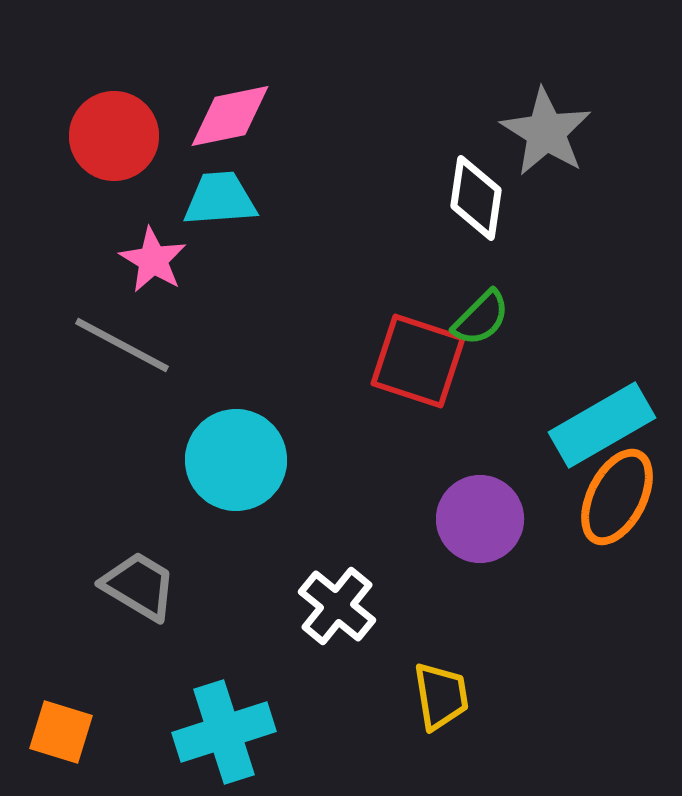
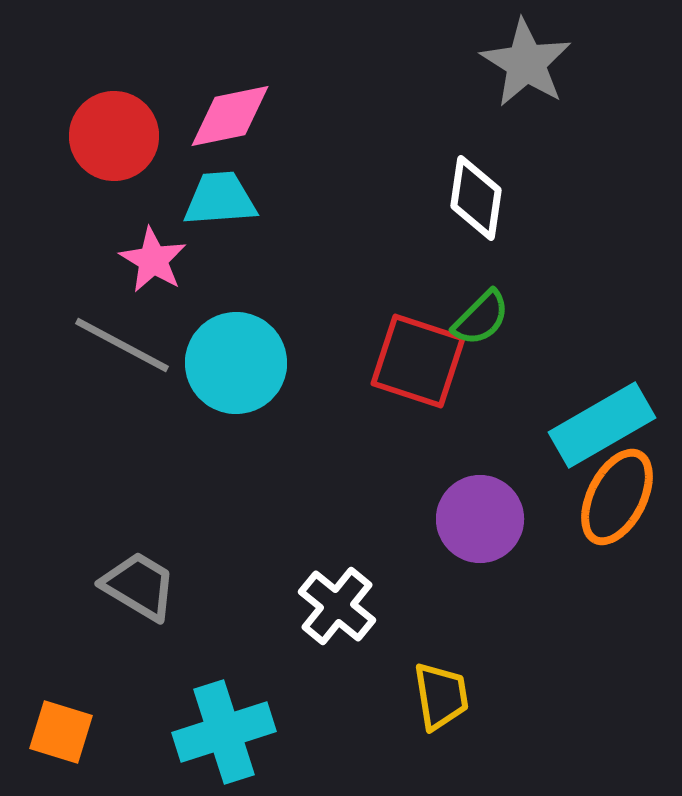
gray star: moved 20 px left, 69 px up
cyan circle: moved 97 px up
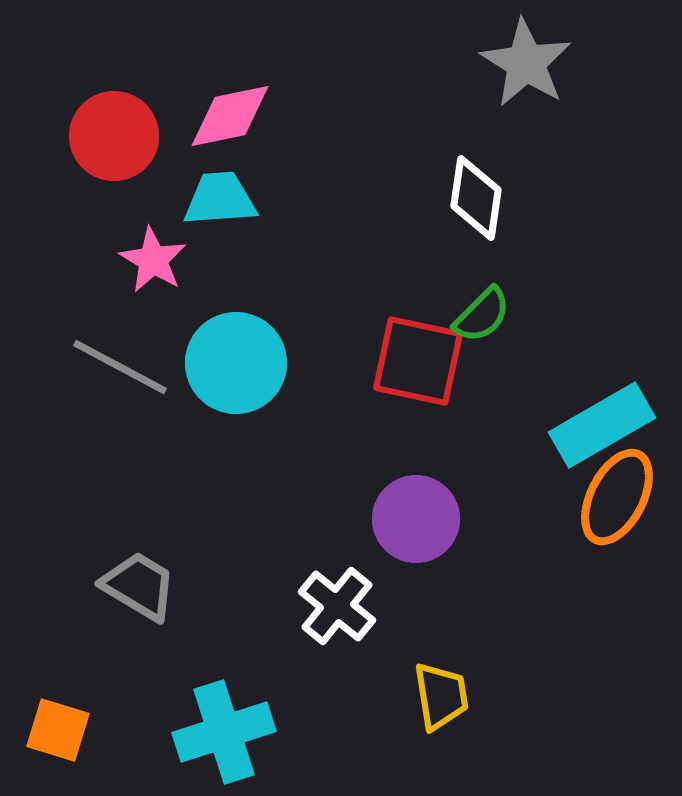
green semicircle: moved 1 px right, 3 px up
gray line: moved 2 px left, 22 px down
red square: rotated 6 degrees counterclockwise
purple circle: moved 64 px left
orange square: moved 3 px left, 2 px up
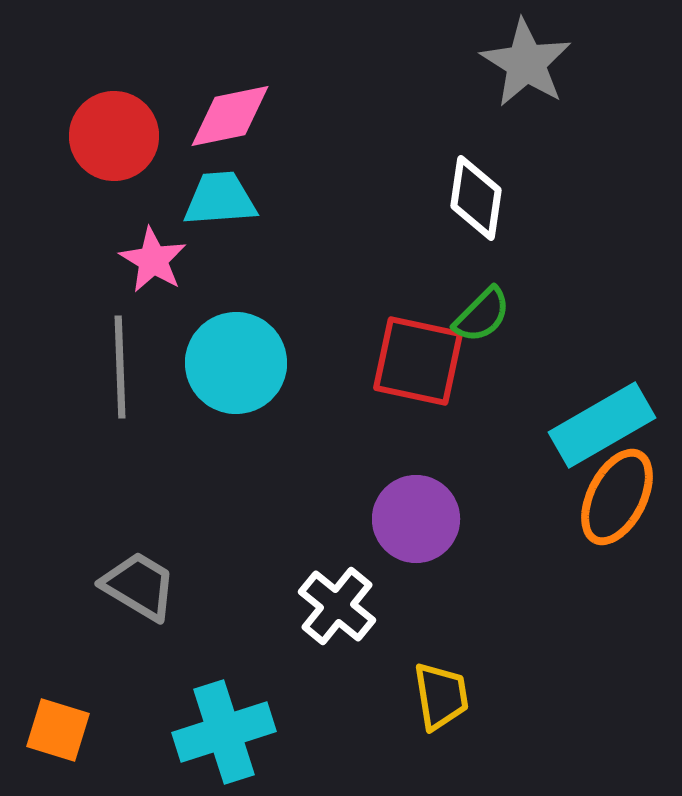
gray line: rotated 60 degrees clockwise
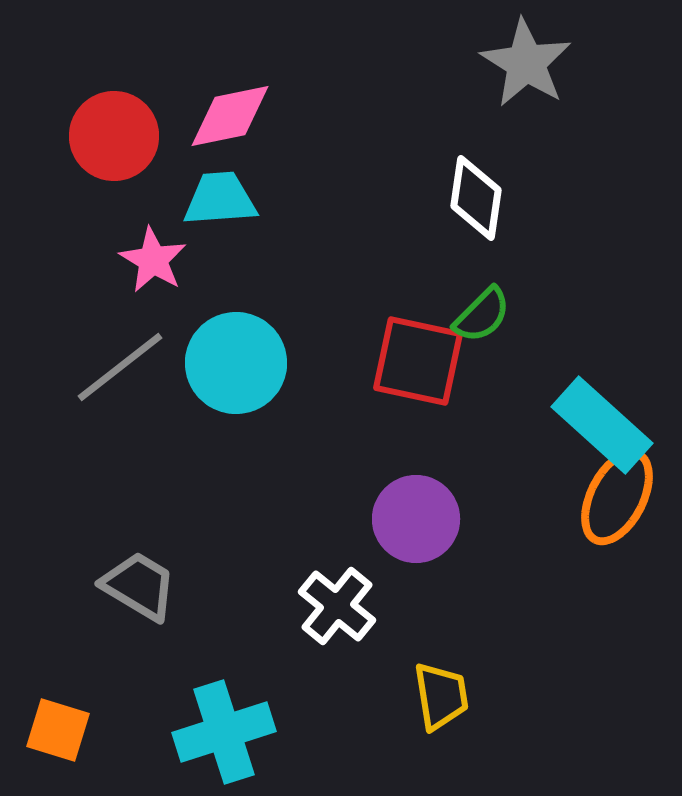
gray line: rotated 54 degrees clockwise
cyan rectangle: rotated 72 degrees clockwise
